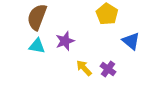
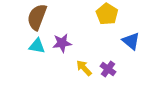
purple star: moved 3 px left, 2 px down; rotated 12 degrees clockwise
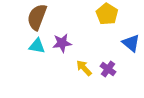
blue triangle: moved 2 px down
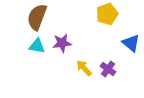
yellow pentagon: rotated 20 degrees clockwise
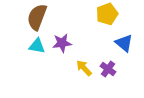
blue triangle: moved 7 px left
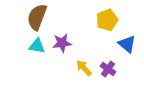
yellow pentagon: moved 6 px down
blue triangle: moved 3 px right, 1 px down
